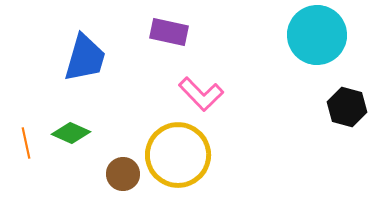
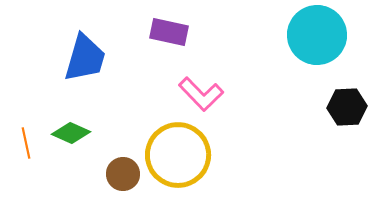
black hexagon: rotated 18 degrees counterclockwise
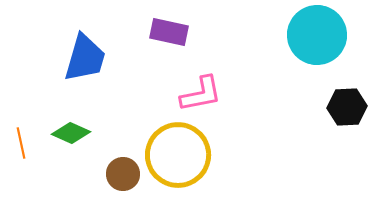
pink L-shape: rotated 57 degrees counterclockwise
orange line: moved 5 px left
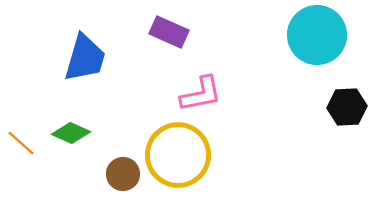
purple rectangle: rotated 12 degrees clockwise
orange line: rotated 36 degrees counterclockwise
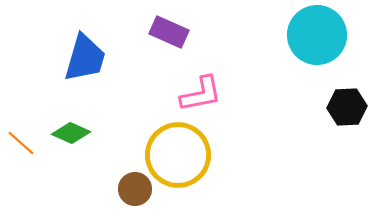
brown circle: moved 12 px right, 15 px down
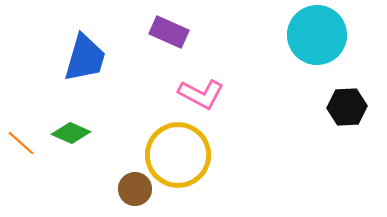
pink L-shape: rotated 39 degrees clockwise
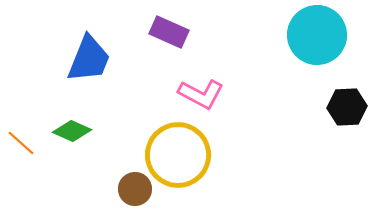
blue trapezoid: moved 4 px right, 1 px down; rotated 6 degrees clockwise
green diamond: moved 1 px right, 2 px up
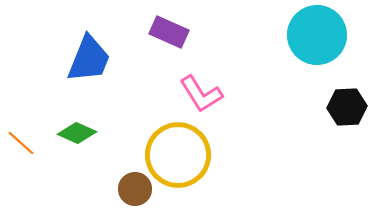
pink L-shape: rotated 30 degrees clockwise
green diamond: moved 5 px right, 2 px down
